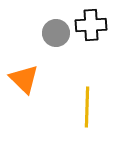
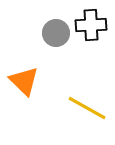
orange triangle: moved 2 px down
yellow line: moved 1 px down; rotated 63 degrees counterclockwise
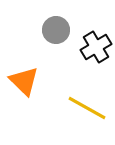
black cross: moved 5 px right, 22 px down; rotated 28 degrees counterclockwise
gray circle: moved 3 px up
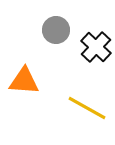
black cross: rotated 16 degrees counterclockwise
orange triangle: rotated 40 degrees counterclockwise
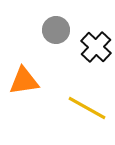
orange triangle: rotated 12 degrees counterclockwise
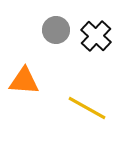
black cross: moved 11 px up
orange triangle: rotated 12 degrees clockwise
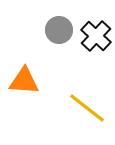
gray circle: moved 3 px right
yellow line: rotated 9 degrees clockwise
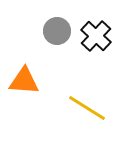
gray circle: moved 2 px left, 1 px down
yellow line: rotated 6 degrees counterclockwise
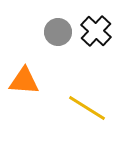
gray circle: moved 1 px right, 1 px down
black cross: moved 5 px up
